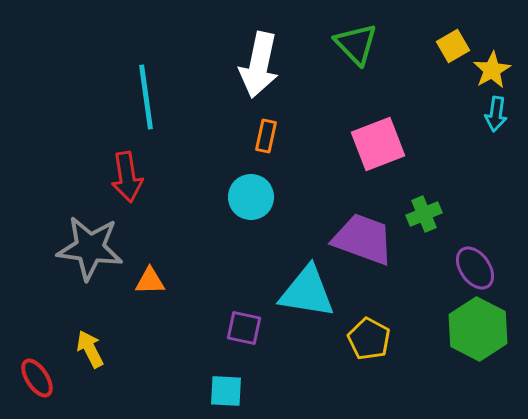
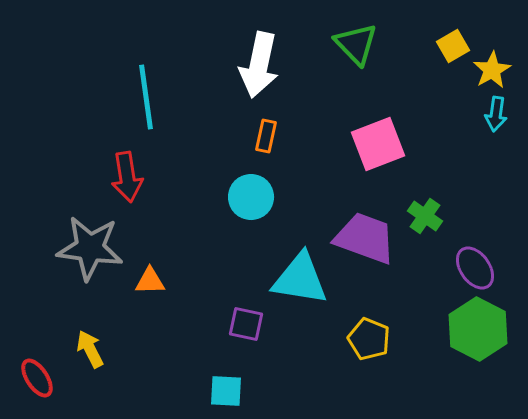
green cross: moved 1 px right, 2 px down; rotated 32 degrees counterclockwise
purple trapezoid: moved 2 px right, 1 px up
cyan triangle: moved 7 px left, 13 px up
purple square: moved 2 px right, 4 px up
yellow pentagon: rotated 6 degrees counterclockwise
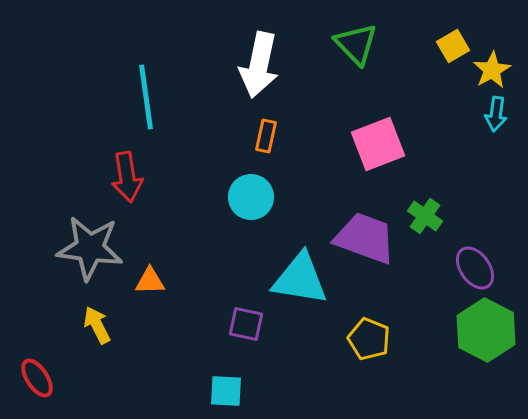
green hexagon: moved 8 px right, 1 px down
yellow arrow: moved 7 px right, 24 px up
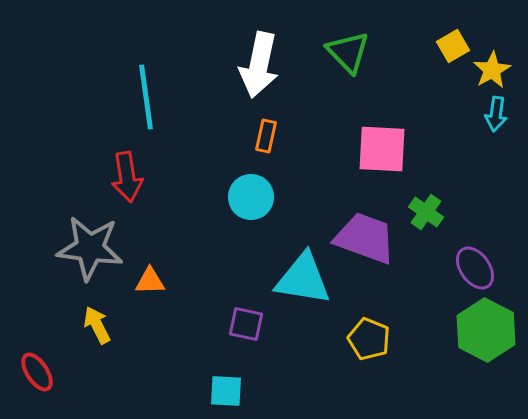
green triangle: moved 8 px left, 8 px down
pink square: moved 4 px right, 5 px down; rotated 24 degrees clockwise
green cross: moved 1 px right, 4 px up
cyan triangle: moved 3 px right
red ellipse: moved 6 px up
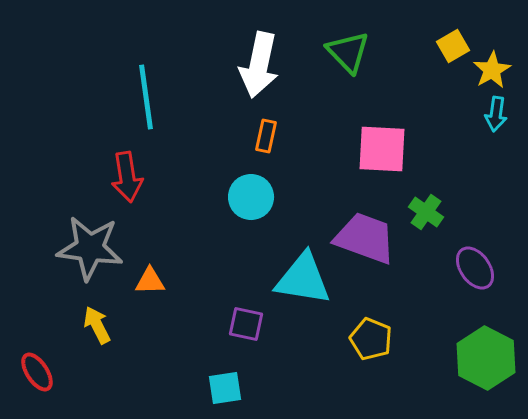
green hexagon: moved 28 px down
yellow pentagon: moved 2 px right
cyan square: moved 1 px left, 3 px up; rotated 12 degrees counterclockwise
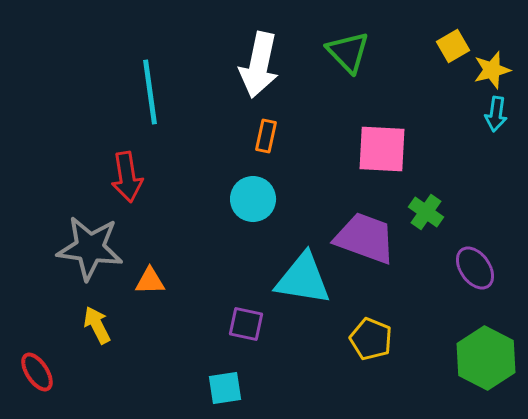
yellow star: rotated 15 degrees clockwise
cyan line: moved 4 px right, 5 px up
cyan circle: moved 2 px right, 2 px down
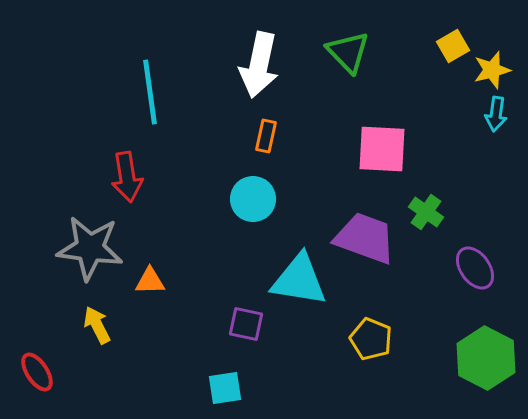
cyan triangle: moved 4 px left, 1 px down
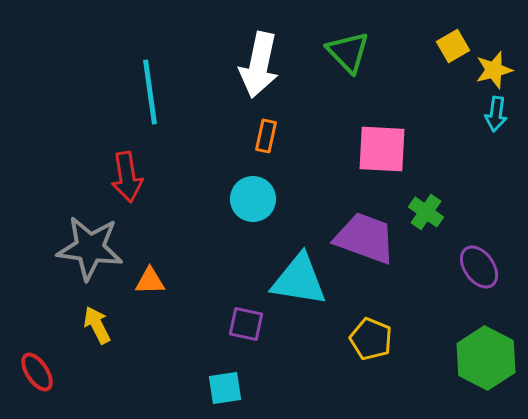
yellow star: moved 2 px right
purple ellipse: moved 4 px right, 1 px up
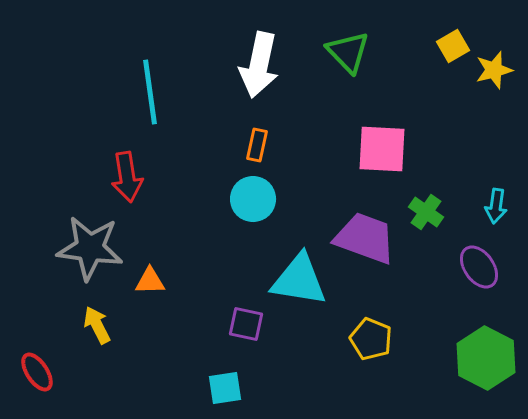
cyan arrow: moved 92 px down
orange rectangle: moved 9 px left, 9 px down
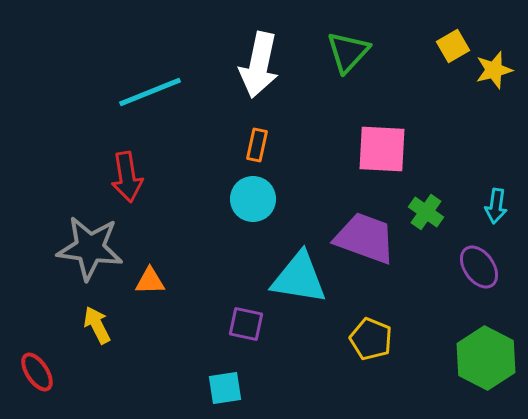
green triangle: rotated 27 degrees clockwise
cyan line: rotated 76 degrees clockwise
cyan triangle: moved 2 px up
